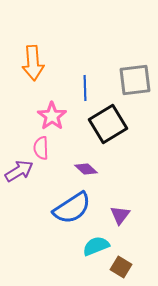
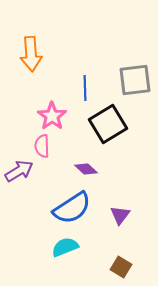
orange arrow: moved 2 px left, 9 px up
pink semicircle: moved 1 px right, 2 px up
cyan semicircle: moved 31 px left, 1 px down
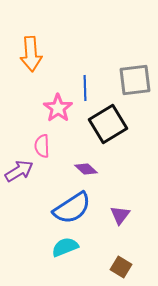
pink star: moved 6 px right, 8 px up
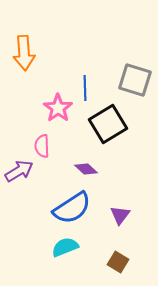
orange arrow: moved 7 px left, 1 px up
gray square: rotated 24 degrees clockwise
brown square: moved 3 px left, 5 px up
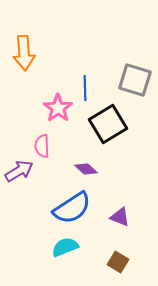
purple triangle: moved 2 px down; rotated 45 degrees counterclockwise
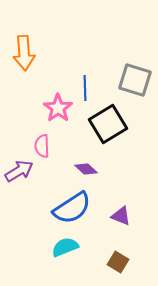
purple triangle: moved 1 px right, 1 px up
